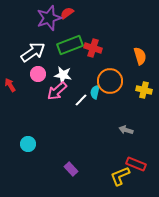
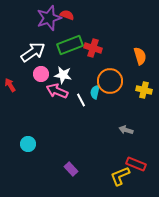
red semicircle: moved 2 px down; rotated 56 degrees clockwise
pink circle: moved 3 px right
pink arrow: rotated 65 degrees clockwise
white line: rotated 72 degrees counterclockwise
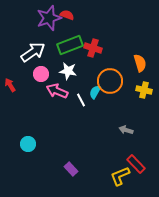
orange semicircle: moved 7 px down
white star: moved 5 px right, 4 px up
cyan semicircle: rotated 16 degrees clockwise
red rectangle: rotated 24 degrees clockwise
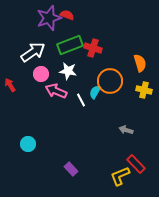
pink arrow: moved 1 px left
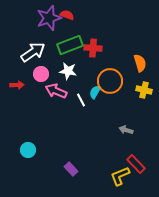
red cross: rotated 12 degrees counterclockwise
red arrow: moved 7 px right; rotated 120 degrees clockwise
cyan circle: moved 6 px down
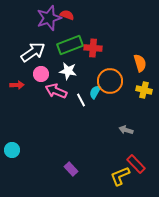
cyan circle: moved 16 px left
